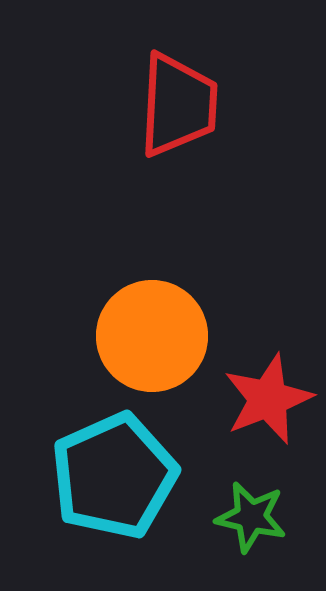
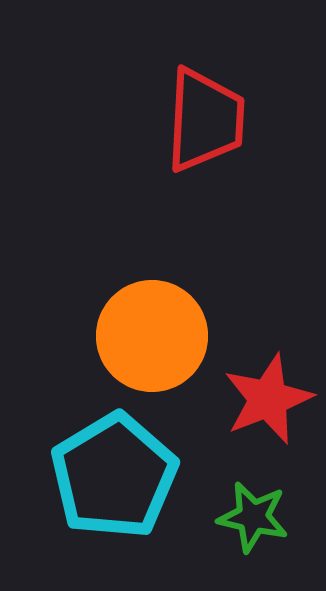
red trapezoid: moved 27 px right, 15 px down
cyan pentagon: rotated 7 degrees counterclockwise
green star: moved 2 px right
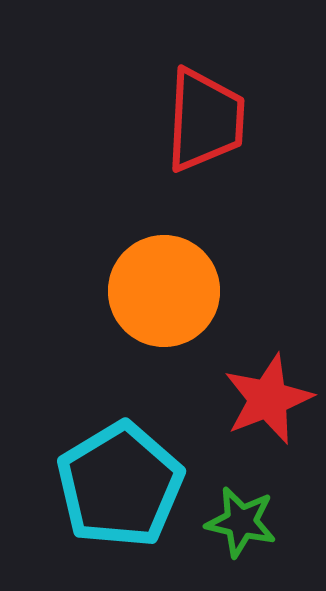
orange circle: moved 12 px right, 45 px up
cyan pentagon: moved 6 px right, 9 px down
green star: moved 12 px left, 5 px down
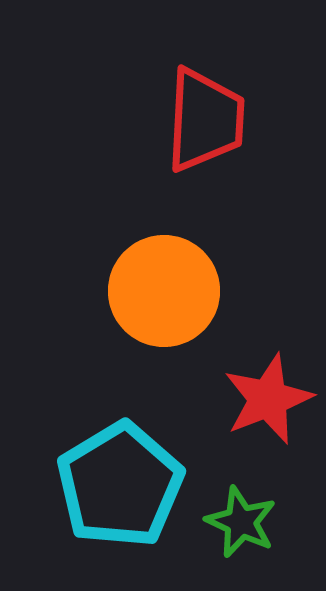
green star: rotated 12 degrees clockwise
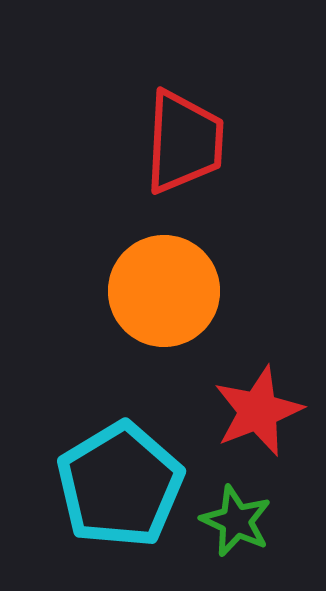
red trapezoid: moved 21 px left, 22 px down
red star: moved 10 px left, 12 px down
green star: moved 5 px left, 1 px up
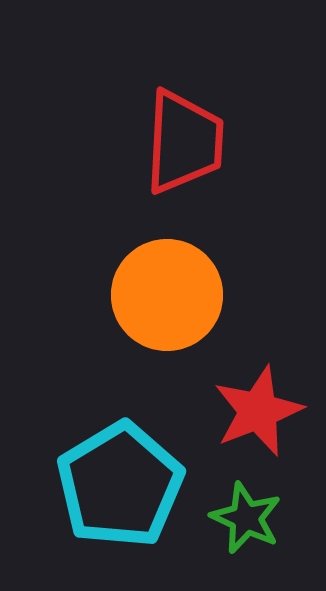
orange circle: moved 3 px right, 4 px down
green star: moved 10 px right, 3 px up
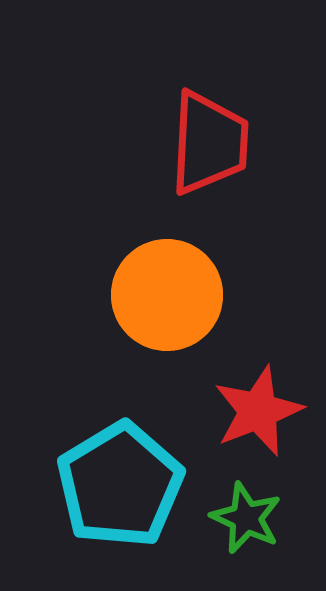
red trapezoid: moved 25 px right, 1 px down
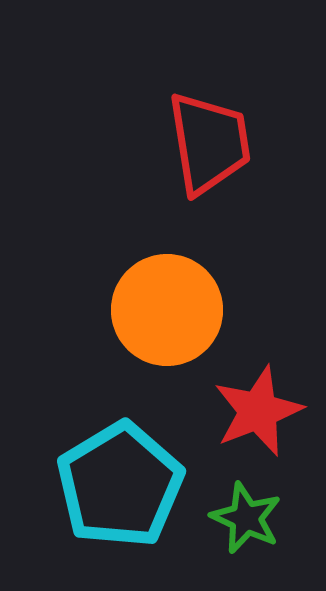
red trapezoid: rotated 12 degrees counterclockwise
orange circle: moved 15 px down
